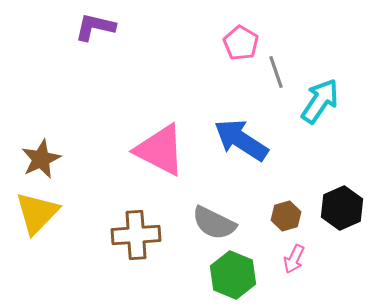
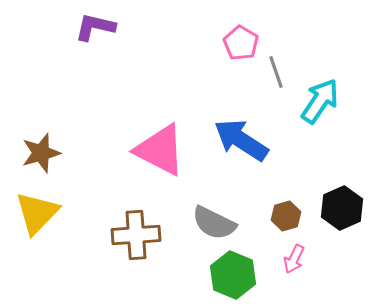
brown star: moved 6 px up; rotated 9 degrees clockwise
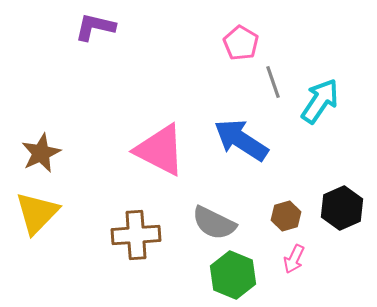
gray line: moved 3 px left, 10 px down
brown star: rotated 9 degrees counterclockwise
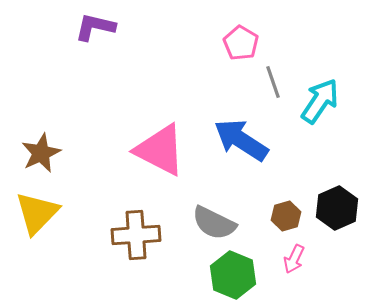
black hexagon: moved 5 px left
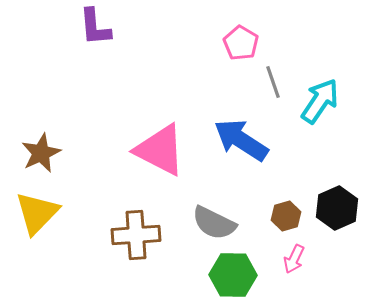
purple L-shape: rotated 108 degrees counterclockwise
green hexagon: rotated 21 degrees counterclockwise
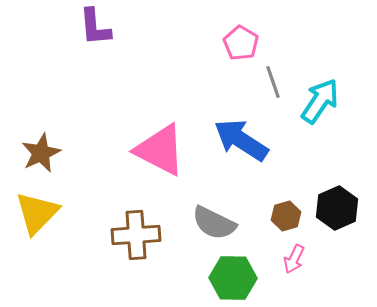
green hexagon: moved 3 px down
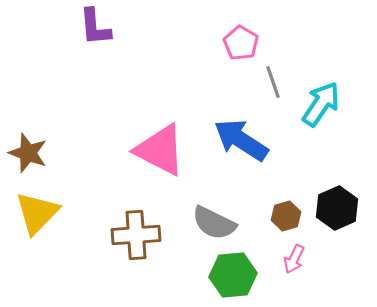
cyan arrow: moved 1 px right, 3 px down
brown star: moved 13 px left; rotated 27 degrees counterclockwise
green hexagon: moved 3 px up; rotated 6 degrees counterclockwise
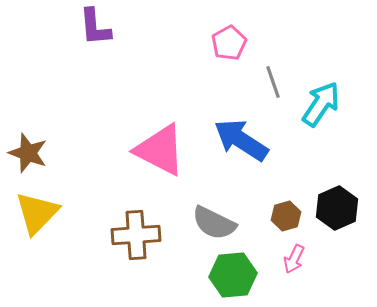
pink pentagon: moved 12 px left; rotated 12 degrees clockwise
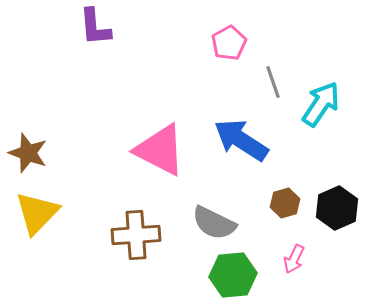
brown hexagon: moved 1 px left, 13 px up
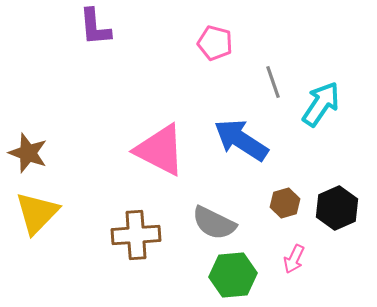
pink pentagon: moved 14 px left; rotated 28 degrees counterclockwise
